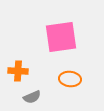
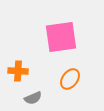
orange ellipse: rotated 60 degrees counterclockwise
gray semicircle: moved 1 px right, 1 px down
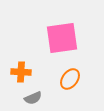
pink square: moved 1 px right, 1 px down
orange cross: moved 3 px right, 1 px down
